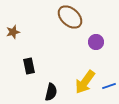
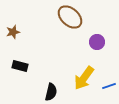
purple circle: moved 1 px right
black rectangle: moved 9 px left; rotated 63 degrees counterclockwise
yellow arrow: moved 1 px left, 4 px up
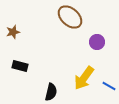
blue line: rotated 48 degrees clockwise
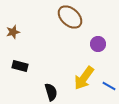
purple circle: moved 1 px right, 2 px down
black semicircle: rotated 30 degrees counterclockwise
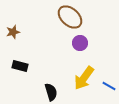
purple circle: moved 18 px left, 1 px up
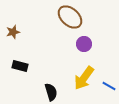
purple circle: moved 4 px right, 1 px down
